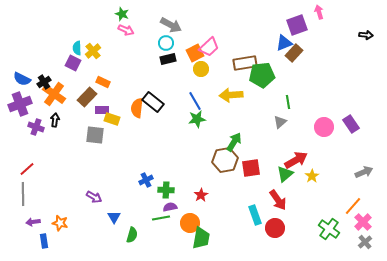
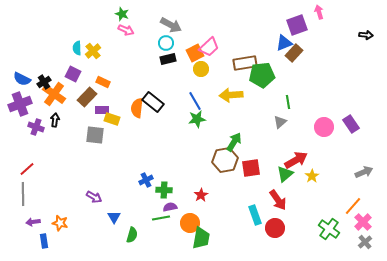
purple square at (73, 63): moved 11 px down
green cross at (166, 190): moved 2 px left
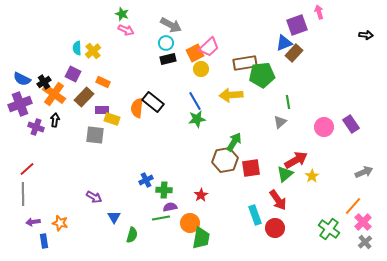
brown rectangle at (87, 97): moved 3 px left
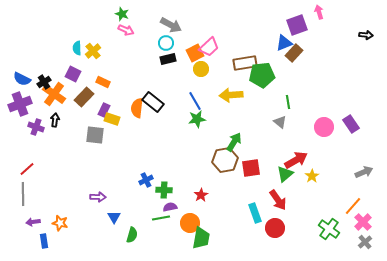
purple rectangle at (102, 110): moved 2 px right; rotated 64 degrees counterclockwise
gray triangle at (280, 122): rotated 40 degrees counterclockwise
purple arrow at (94, 197): moved 4 px right; rotated 28 degrees counterclockwise
cyan rectangle at (255, 215): moved 2 px up
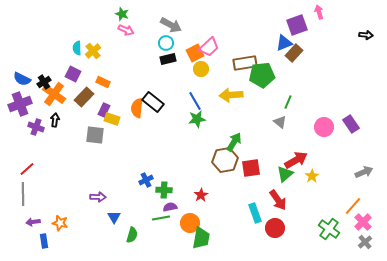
green line at (288, 102): rotated 32 degrees clockwise
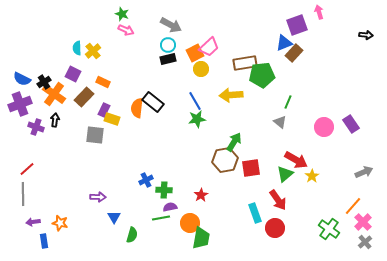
cyan circle at (166, 43): moved 2 px right, 2 px down
red arrow at (296, 160): rotated 60 degrees clockwise
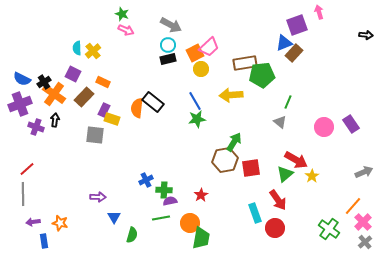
purple semicircle at (170, 207): moved 6 px up
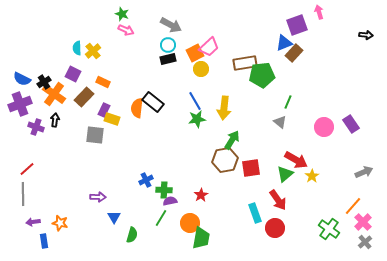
yellow arrow at (231, 95): moved 7 px left, 13 px down; rotated 80 degrees counterclockwise
green arrow at (234, 142): moved 2 px left, 2 px up
green line at (161, 218): rotated 48 degrees counterclockwise
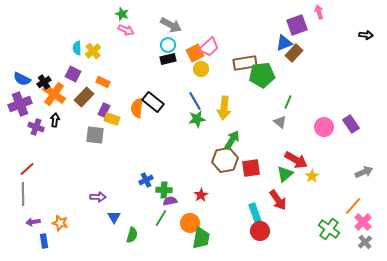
red circle at (275, 228): moved 15 px left, 3 px down
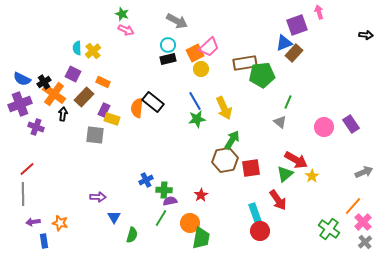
gray arrow at (171, 25): moved 6 px right, 4 px up
yellow arrow at (224, 108): rotated 30 degrees counterclockwise
black arrow at (55, 120): moved 8 px right, 6 px up
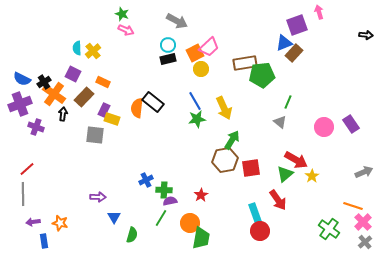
orange line at (353, 206): rotated 66 degrees clockwise
